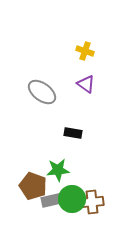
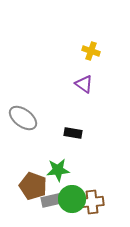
yellow cross: moved 6 px right
purple triangle: moved 2 px left
gray ellipse: moved 19 px left, 26 px down
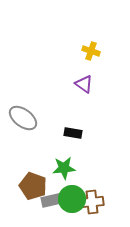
green star: moved 6 px right, 2 px up
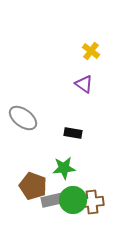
yellow cross: rotated 18 degrees clockwise
green circle: moved 1 px right, 1 px down
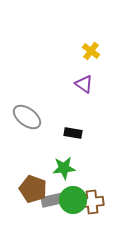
gray ellipse: moved 4 px right, 1 px up
brown pentagon: moved 3 px down
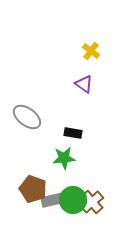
green star: moved 10 px up
brown cross: rotated 35 degrees counterclockwise
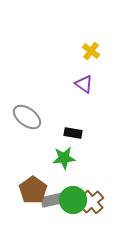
brown pentagon: moved 1 px down; rotated 16 degrees clockwise
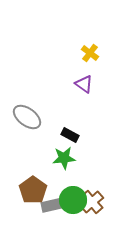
yellow cross: moved 1 px left, 2 px down
black rectangle: moved 3 px left, 2 px down; rotated 18 degrees clockwise
gray rectangle: moved 5 px down
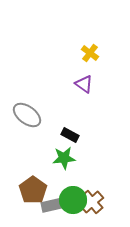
gray ellipse: moved 2 px up
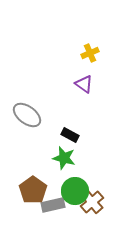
yellow cross: rotated 30 degrees clockwise
green star: rotated 20 degrees clockwise
green circle: moved 2 px right, 9 px up
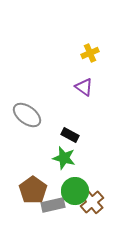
purple triangle: moved 3 px down
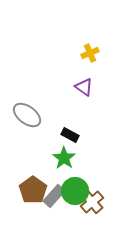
green star: rotated 20 degrees clockwise
gray rectangle: moved 1 px right, 9 px up; rotated 35 degrees counterclockwise
